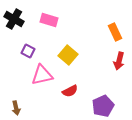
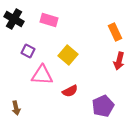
pink triangle: rotated 15 degrees clockwise
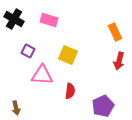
yellow square: rotated 18 degrees counterclockwise
red semicircle: rotated 56 degrees counterclockwise
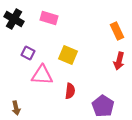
pink rectangle: moved 2 px up
orange rectangle: moved 2 px right, 1 px up
purple square: moved 2 px down
purple pentagon: rotated 15 degrees counterclockwise
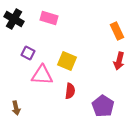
yellow square: moved 1 px left, 6 px down
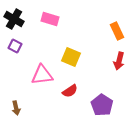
pink rectangle: moved 1 px right, 1 px down
purple square: moved 13 px left, 7 px up
yellow square: moved 4 px right, 4 px up
pink triangle: rotated 10 degrees counterclockwise
red semicircle: rotated 49 degrees clockwise
purple pentagon: moved 1 px left, 1 px up
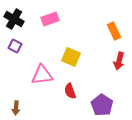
pink rectangle: rotated 36 degrees counterclockwise
orange rectangle: moved 3 px left
red semicircle: rotated 105 degrees clockwise
brown arrow: rotated 16 degrees clockwise
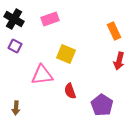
yellow square: moved 5 px left, 3 px up
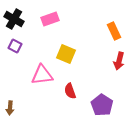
brown arrow: moved 6 px left
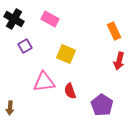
pink rectangle: rotated 48 degrees clockwise
purple square: moved 10 px right; rotated 32 degrees clockwise
pink triangle: moved 2 px right, 7 px down
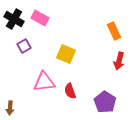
pink rectangle: moved 10 px left, 1 px up
purple square: moved 1 px left
purple pentagon: moved 3 px right, 3 px up
